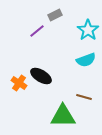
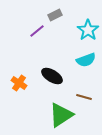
black ellipse: moved 11 px right
green triangle: moved 2 px left, 1 px up; rotated 32 degrees counterclockwise
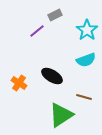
cyan star: moved 1 px left
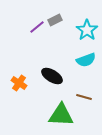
gray rectangle: moved 5 px down
purple line: moved 4 px up
green triangle: rotated 36 degrees clockwise
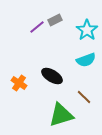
brown line: rotated 28 degrees clockwise
green triangle: rotated 20 degrees counterclockwise
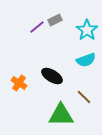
green triangle: rotated 16 degrees clockwise
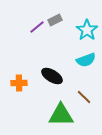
orange cross: rotated 35 degrees counterclockwise
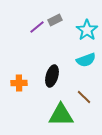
black ellipse: rotated 75 degrees clockwise
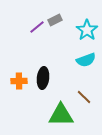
black ellipse: moved 9 px left, 2 px down; rotated 10 degrees counterclockwise
orange cross: moved 2 px up
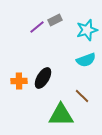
cyan star: rotated 20 degrees clockwise
black ellipse: rotated 25 degrees clockwise
brown line: moved 2 px left, 1 px up
